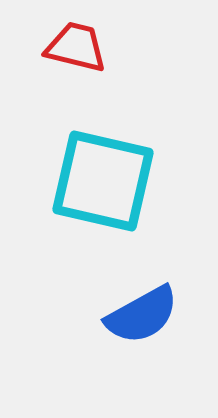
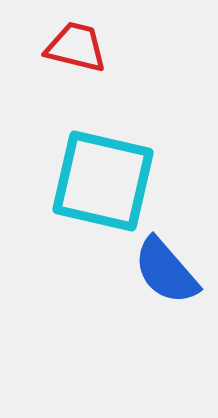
blue semicircle: moved 24 px right, 44 px up; rotated 78 degrees clockwise
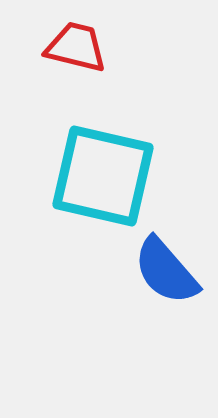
cyan square: moved 5 px up
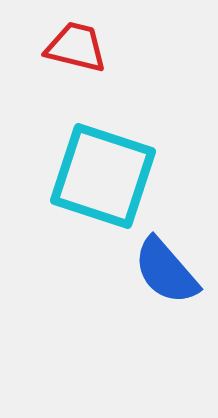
cyan square: rotated 5 degrees clockwise
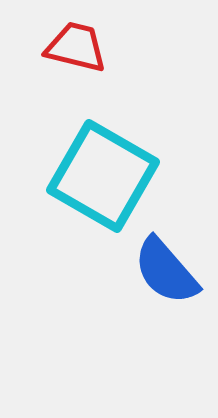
cyan square: rotated 12 degrees clockwise
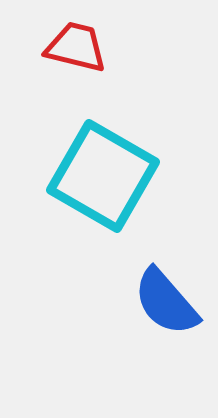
blue semicircle: moved 31 px down
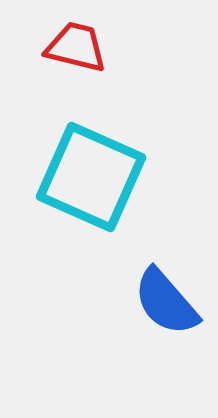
cyan square: moved 12 px left, 1 px down; rotated 6 degrees counterclockwise
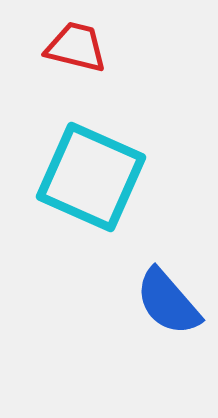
blue semicircle: moved 2 px right
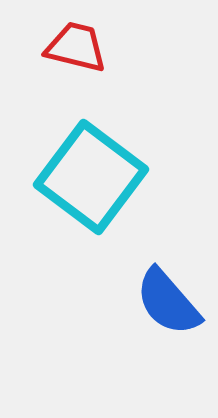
cyan square: rotated 13 degrees clockwise
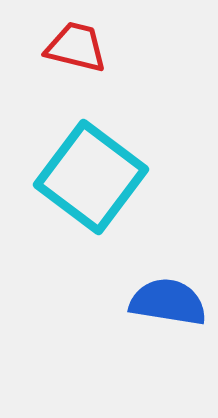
blue semicircle: rotated 140 degrees clockwise
